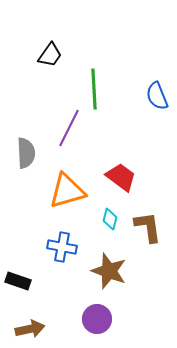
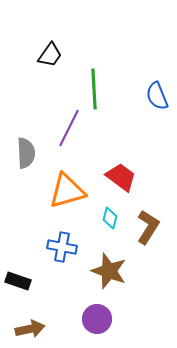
cyan diamond: moved 1 px up
brown L-shape: rotated 40 degrees clockwise
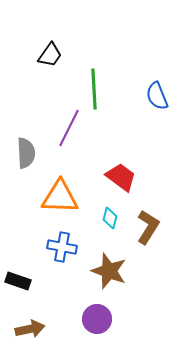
orange triangle: moved 7 px left, 6 px down; rotated 18 degrees clockwise
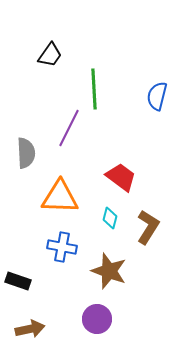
blue semicircle: rotated 36 degrees clockwise
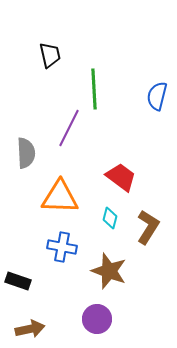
black trapezoid: rotated 48 degrees counterclockwise
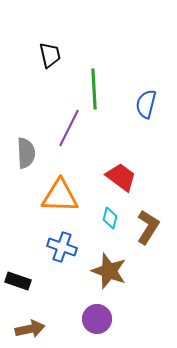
blue semicircle: moved 11 px left, 8 px down
orange triangle: moved 1 px up
blue cross: rotated 8 degrees clockwise
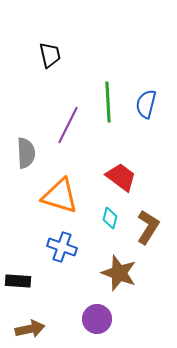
green line: moved 14 px right, 13 px down
purple line: moved 1 px left, 3 px up
orange triangle: rotated 15 degrees clockwise
brown star: moved 10 px right, 2 px down
black rectangle: rotated 15 degrees counterclockwise
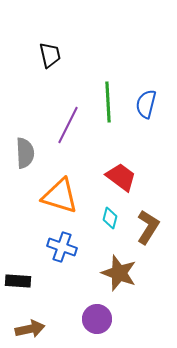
gray semicircle: moved 1 px left
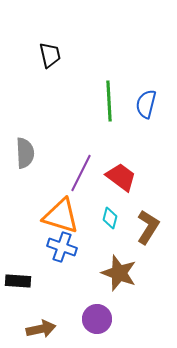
green line: moved 1 px right, 1 px up
purple line: moved 13 px right, 48 px down
orange triangle: moved 1 px right, 20 px down
brown arrow: moved 11 px right
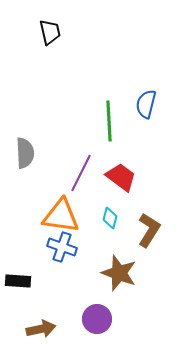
black trapezoid: moved 23 px up
green line: moved 20 px down
orange triangle: rotated 9 degrees counterclockwise
brown L-shape: moved 1 px right, 3 px down
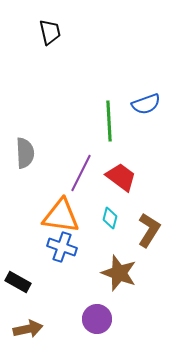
blue semicircle: rotated 124 degrees counterclockwise
black rectangle: moved 1 px down; rotated 25 degrees clockwise
brown arrow: moved 13 px left
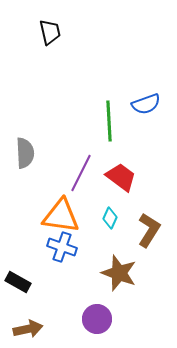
cyan diamond: rotated 10 degrees clockwise
